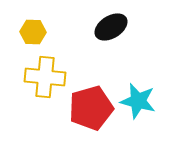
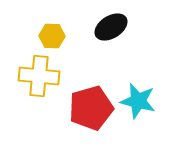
yellow hexagon: moved 19 px right, 4 px down
yellow cross: moved 6 px left, 1 px up
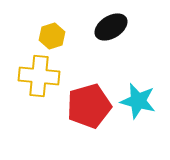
yellow hexagon: rotated 20 degrees counterclockwise
red pentagon: moved 2 px left, 2 px up
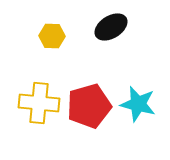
yellow hexagon: rotated 20 degrees clockwise
yellow cross: moved 27 px down
cyan star: moved 3 px down
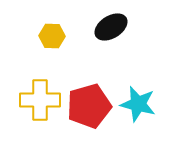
yellow cross: moved 1 px right, 3 px up; rotated 6 degrees counterclockwise
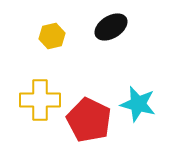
yellow hexagon: rotated 15 degrees counterclockwise
red pentagon: moved 14 px down; rotated 30 degrees counterclockwise
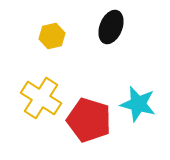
black ellipse: rotated 36 degrees counterclockwise
yellow cross: moved 1 px right, 2 px up; rotated 33 degrees clockwise
red pentagon: rotated 9 degrees counterclockwise
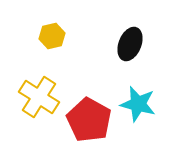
black ellipse: moved 19 px right, 17 px down
yellow cross: moved 2 px left, 1 px up
red pentagon: rotated 12 degrees clockwise
